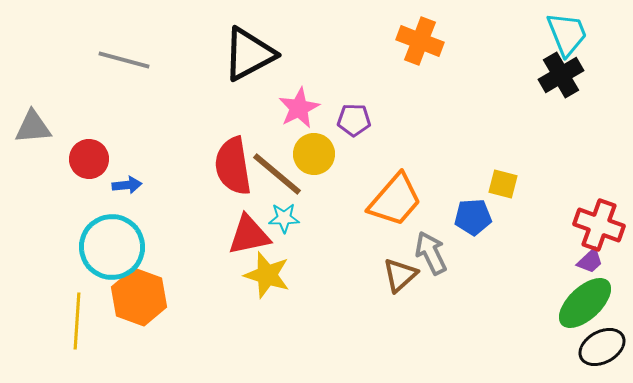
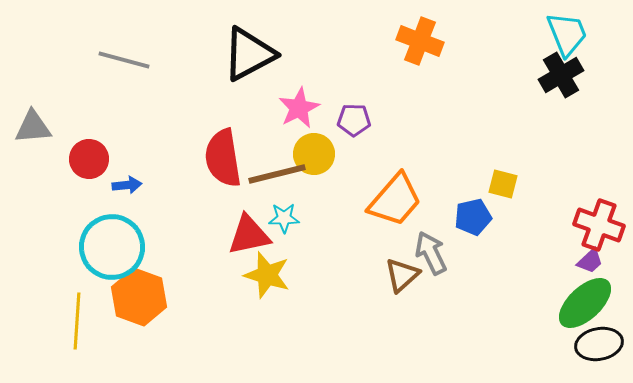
red semicircle: moved 10 px left, 8 px up
brown line: rotated 54 degrees counterclockwise
blue pentagon: rotated 9 degrees counterclockwise
brown triangle: moved 2 px right
black ellipse: moved 3 px left, 3 px up; rotated 18 degrees clockwise
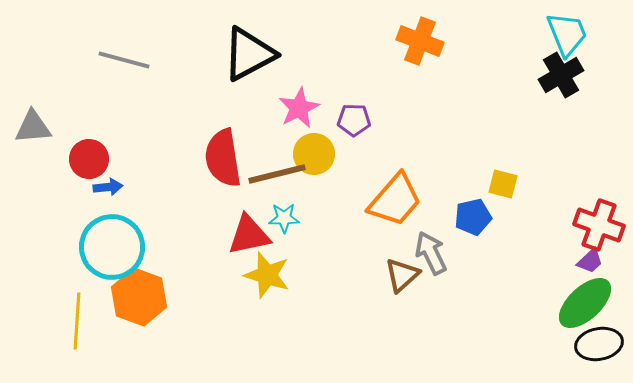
blue arrow: moved 19 px left, 2 px down
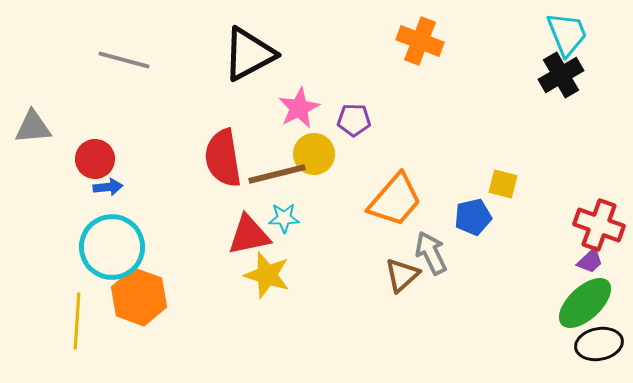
red circle: moved 6 px right
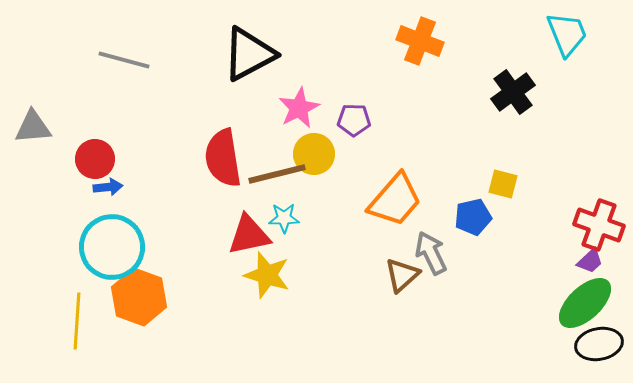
black cross: moved 48 px left, 17 px down; rotated 6 degrees counterclockwise
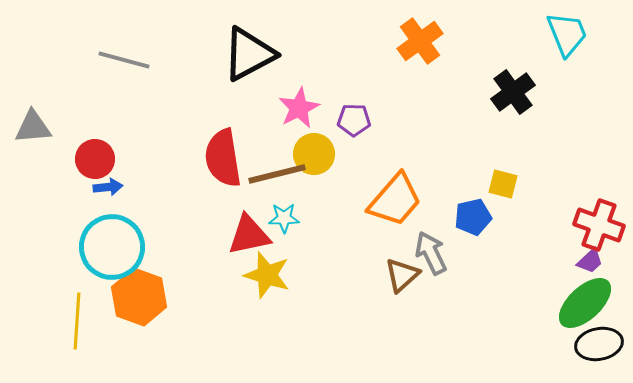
orange cross: rotated 33 degrees clockwise
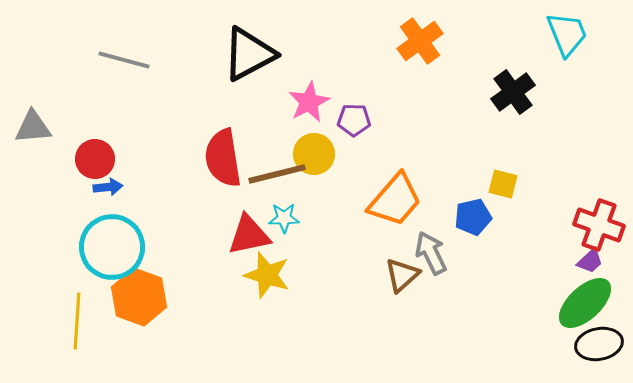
pink star: moved 10 px right, 6 px up
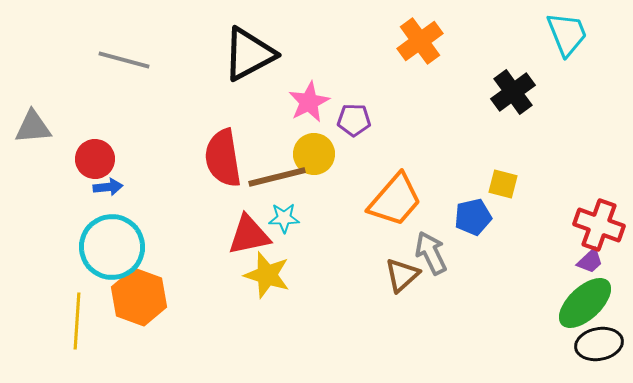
brown line: moved 3 px down
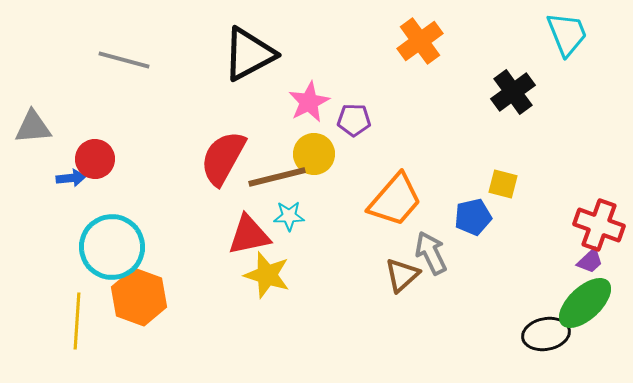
red semicircle: rotated 38 degrees clockwise
blue arrow: moved 37 px left, 9 px up
cyan star: moved 5 px right, 2 px up
black ellipse: moved 53 px left, 10 px up
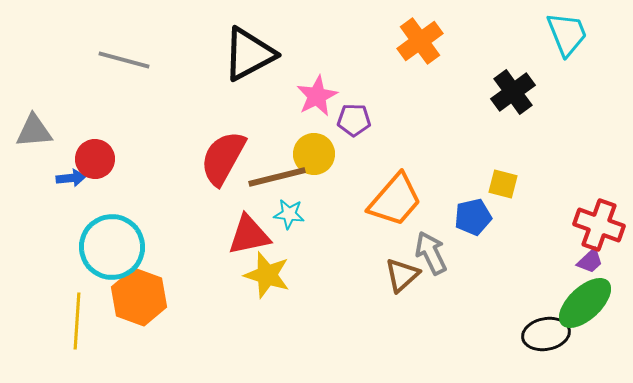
pink star: moved 8 px right, 6 px up
gray triangle: moved 1 px right, 4 px down
cyan star: moved 2 px up; rotated 8 degrees clockwise
